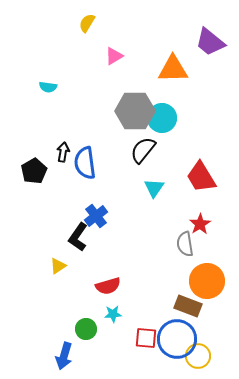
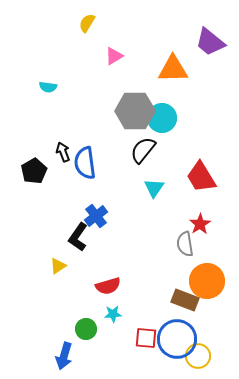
black arrow: rotated 30 degrees counterclockwise
brown rectangle: moved 3 px left, 6 px up
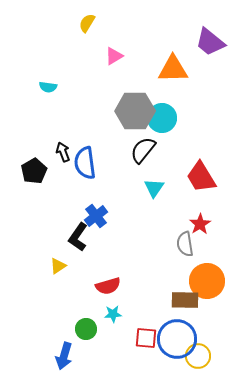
brown rectangle: rotated 20 degrees counterclockwise
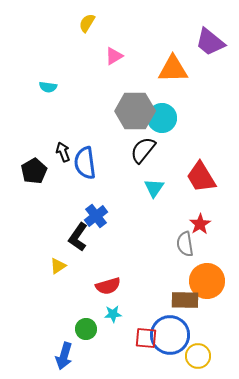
blue circle: moved 7 px left, 4 px up
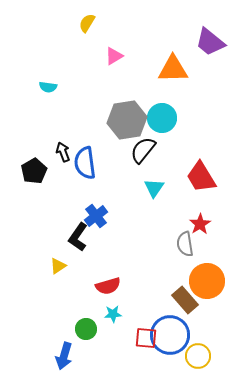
gray hexagon: moved 8 px left, 9 px down; rotated 9 degrees counterclockwise
brown rectangle: rotated 48 degrees clockwise
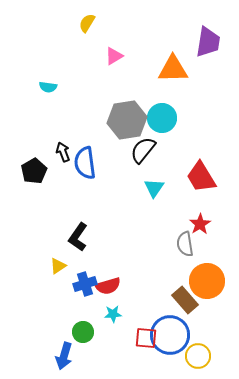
purple trapezoid: moved 2 px left; rotated 120 degrees counterclockwise
blue cross: moved 11 px left, 68 px down; rotated 20 degrees clockwise
green circle: moved 3 px left, 3 px down
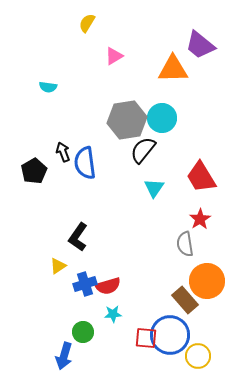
purple trapezoid: moved 8 px left, 3 px down; rotated 120 degrees clockwise
red star: moved 5 px up
